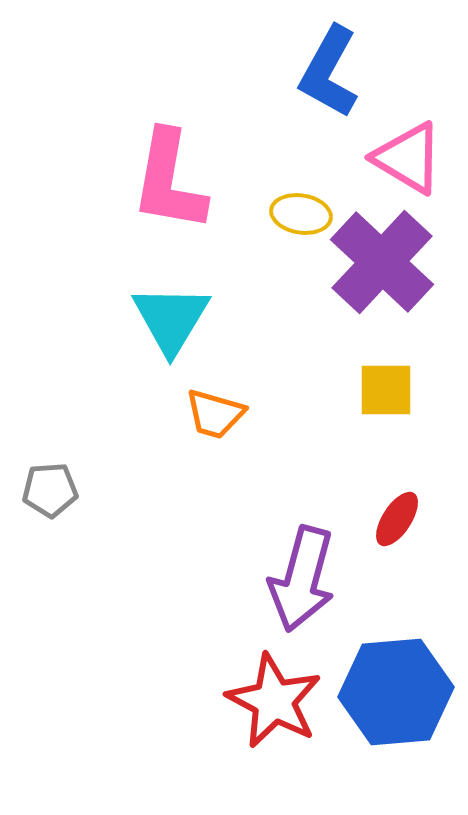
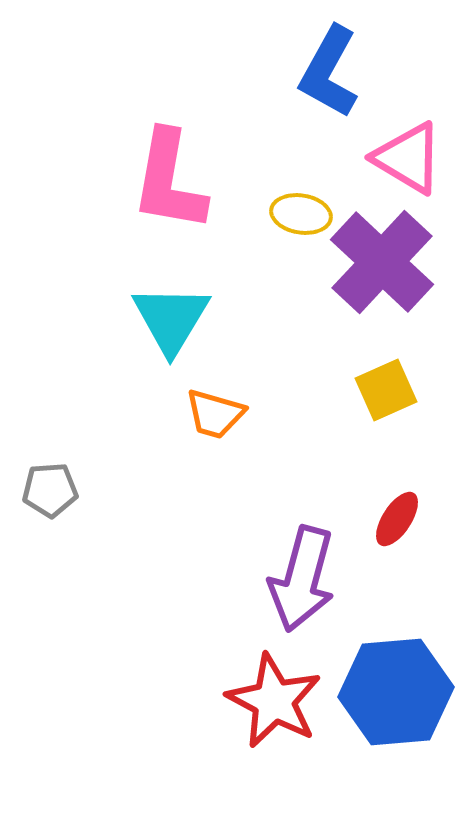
yellow square: rotated 24 degrees counterclockwise
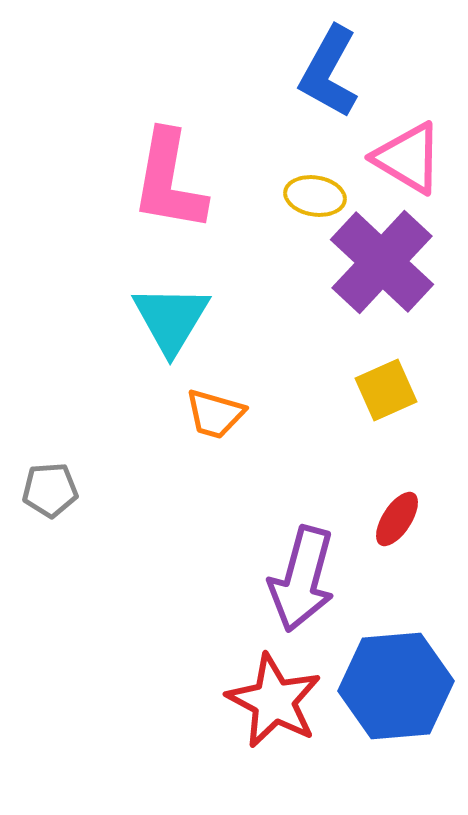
yellow ellipse: moved 14 px right, 18 px up
blue hexagon: moved 6 px up
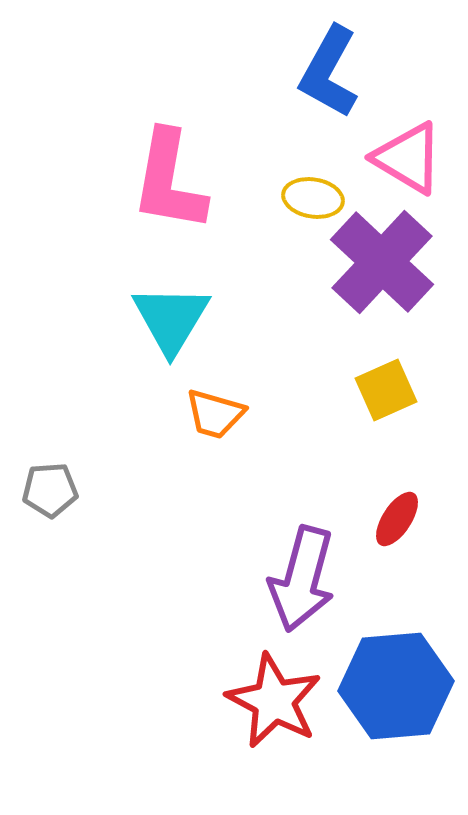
yellow ellipse: moved 2 px left, 2 px down
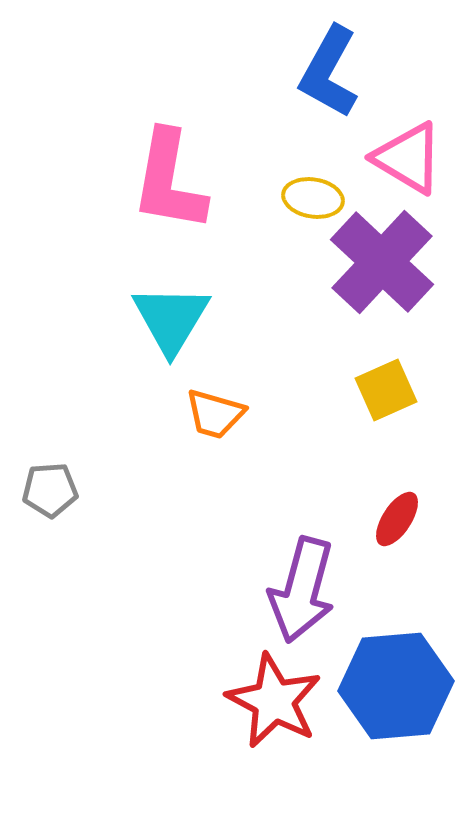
purple arrow: moved 11 px down
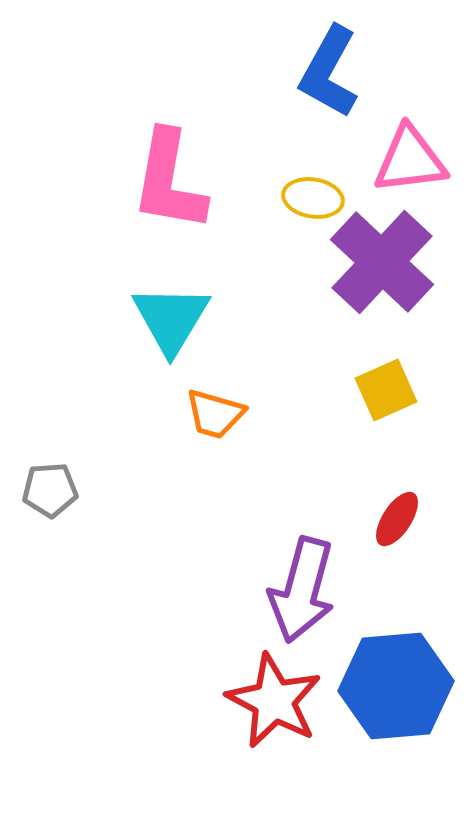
pink triangle: moved 2 px right, 2 px down; rotated 38 degrees counterclockwise
